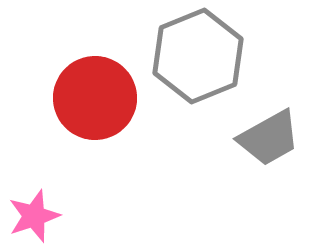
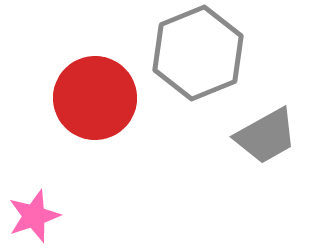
gray hexagon: moved 3 px up
gray trapezoid: moved 3 px left, 2 px up
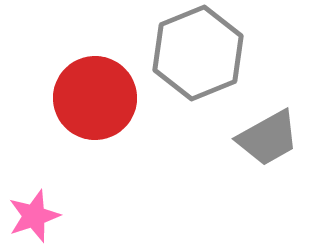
gray trapezoid: moved 2 px right, 2 px down
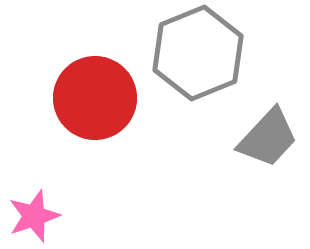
gray trapezoid: rotated 18 degrees counterclockwise
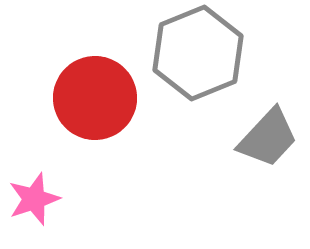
pink star: moved 17 px up
